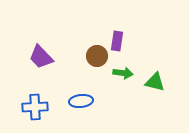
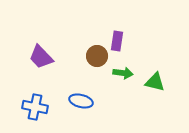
blue ellipse: rotated 20 degrees clockwise
blue cross: rotated 15 degrees clockwise
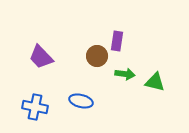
green arrow: moved 2 px right, 1 px down
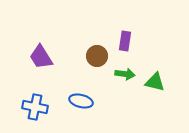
purple rectangle: moved 8 px right
purple trapezoid: rotated 12 degrees clockwise
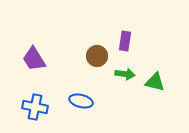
purple trapezoid: moved 7 px left, 2 px down
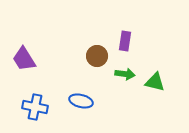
purple trapezoid: moved 10 px left
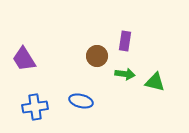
blue cross: rotated 20 degrees counterclockwise
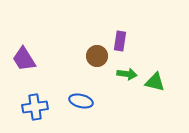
purple rectangle: moved 5 px left
green arrow: moved 2 px right
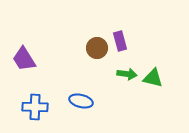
purple rectangle: rotated 24 degrees counterclockwise
brown circle: moved 8 px up
green triangle: moved 2 px left, 4 px up
blue cross: rotated 10 degrees clockwise
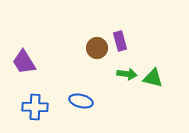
purple trapezoid: moved 3 px down
